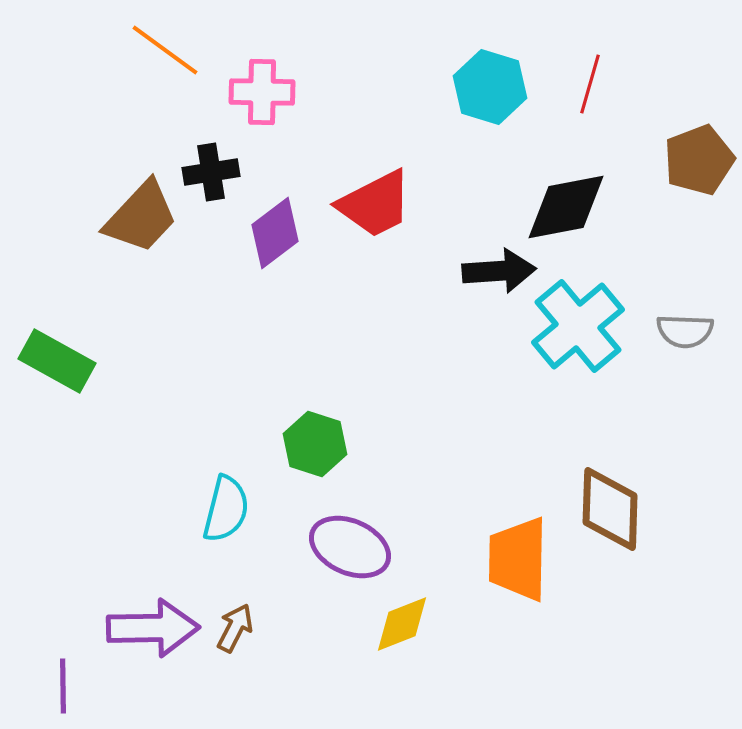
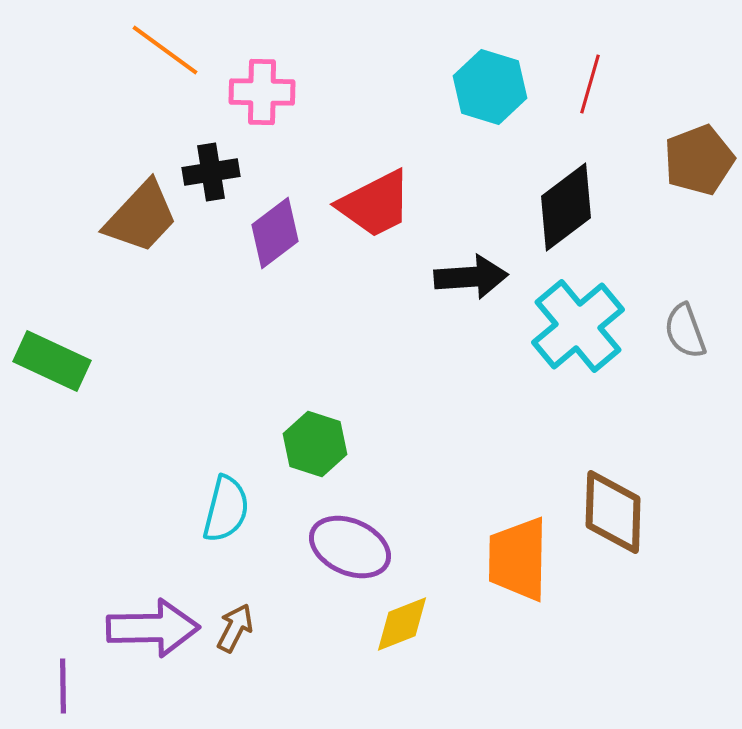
black diamond: rotated 26 degrees counterclockwise
black arrow: moved 28 px left, 6 px down
gray semicircle: rotated 68 degrees clockwise
green rectangle: moved 5 px left; rotated 4 degrees counterclockwise
brown diamond: moved 3 px right, 3 px down
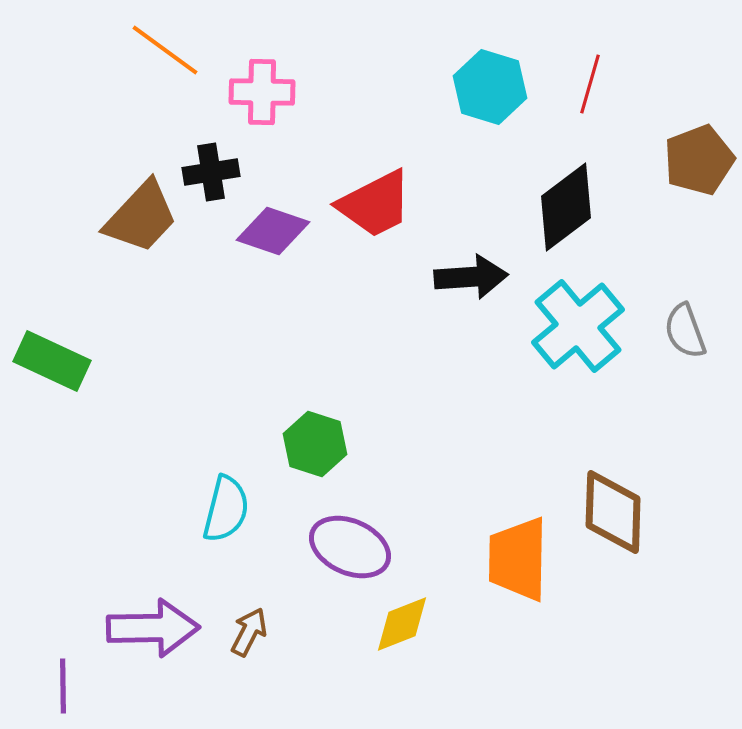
purple diamond: moved 2 px left, 2 px up; rotated 56 degrees clockwise
brown arrow: moved 14 px right, 4 px down
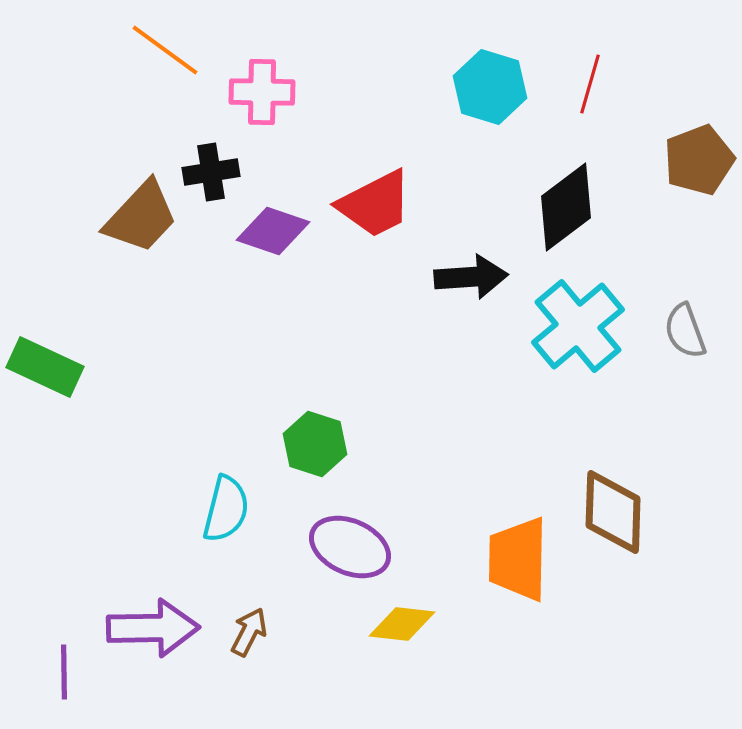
green rectangle: moved 7 px left, 6 px down
yellow diamond: rotated 28 degrees clockwise
purple line: moved 1 px right, 14 px up
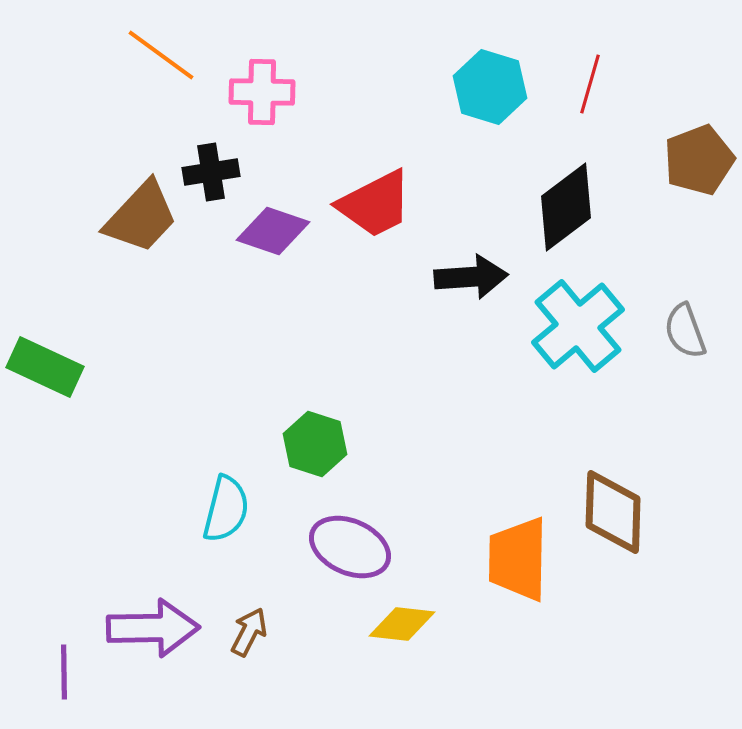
orange line: moved 4 px left, 5 px down
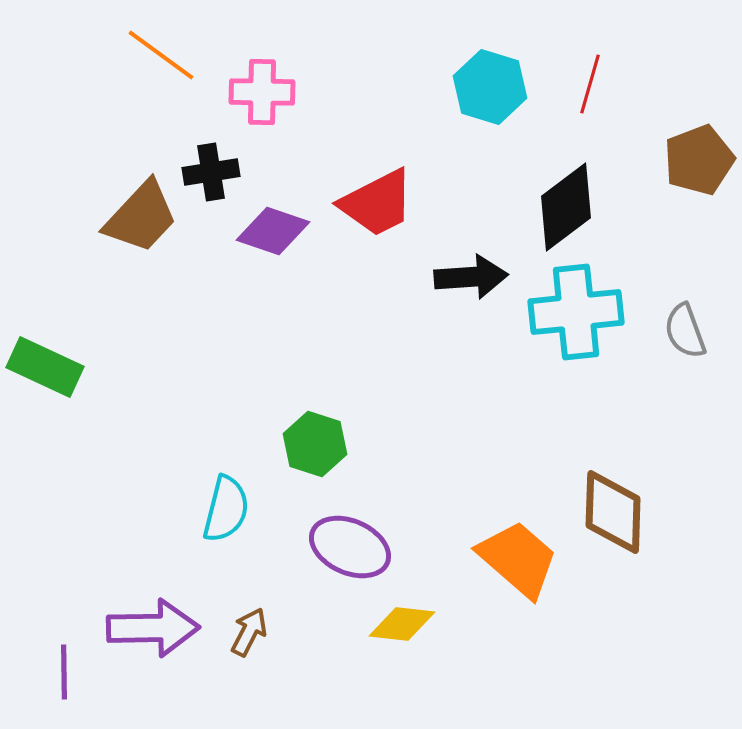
red trapezoid: moved 2 px right, 1 px up
cyan cross: moved 2 px left, 14 px up; rotated 34 degrees clockwise
orange trapezoid: rotated 130 degrees clockwise
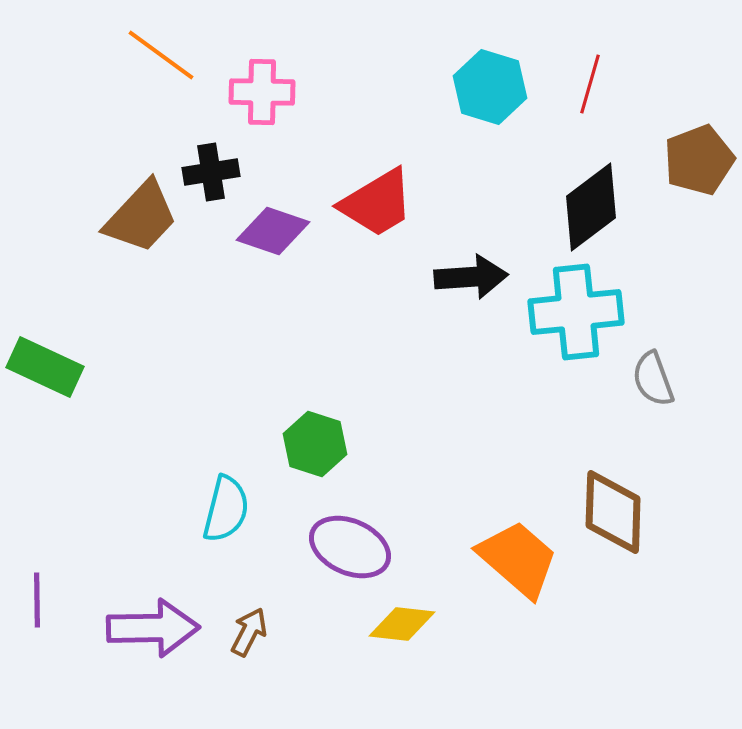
red trapezoid: rotated 4 degrees counterclockwise
black diamond: moved 25 px right
gray semicircle: moved 32 px left, 48 px down
purple line: moved 27 px left, 72 px up
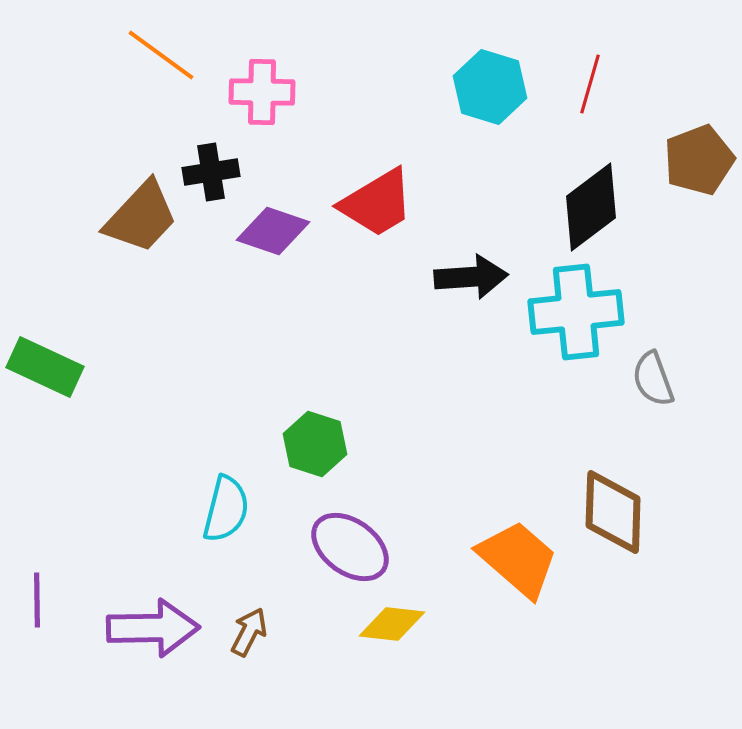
purple ellipse: rotated 12 degrees clockwise
yellow diamond: moved 10 px left
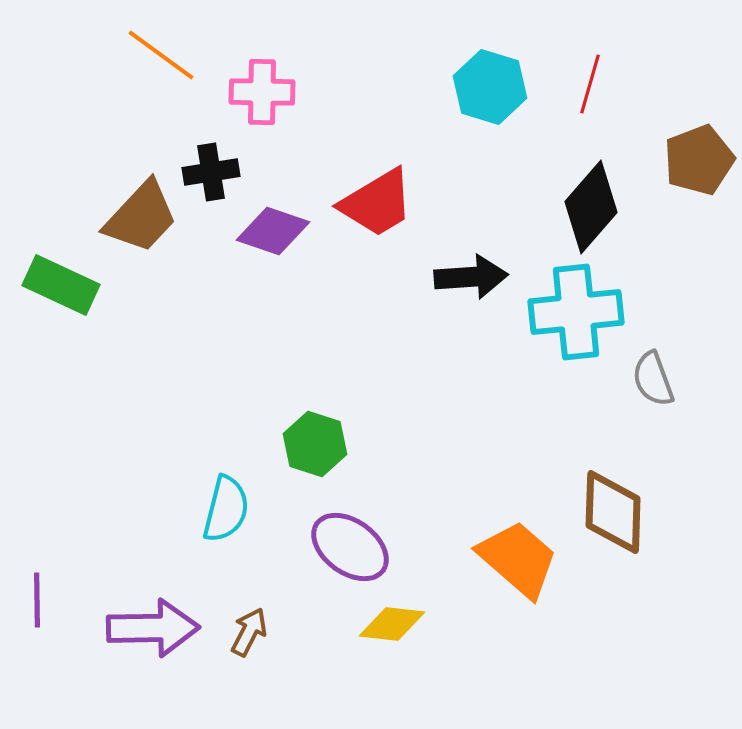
black diamond: rotated 12 degrees counterclockwise
green rectangle: moved 16 px right, 82 px up
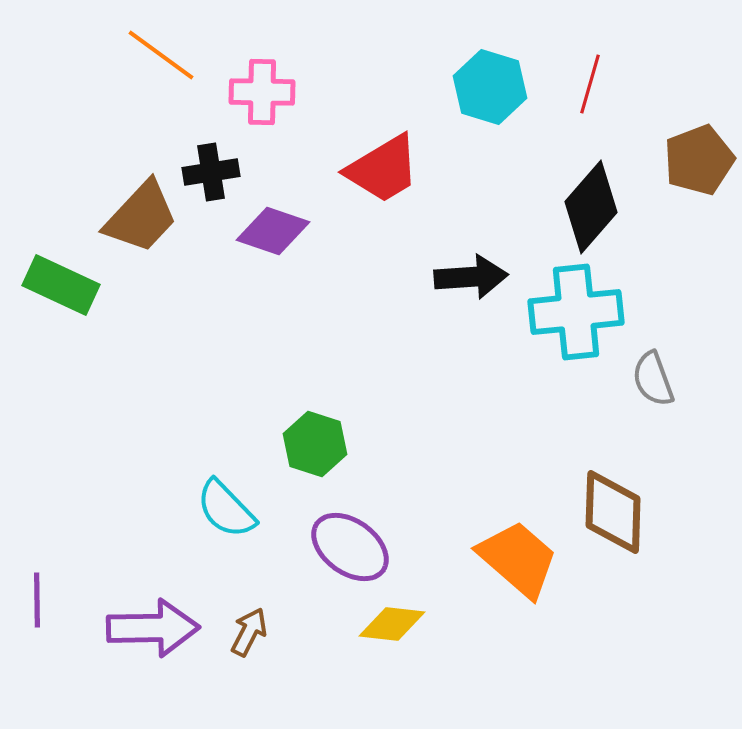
red trapezoid: moved 6 px right, 34 px up
cyan semicircle: rotated 122 degrees clockwise
